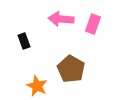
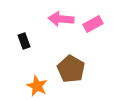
pink rectangle: rotated 42 degrees clockwise
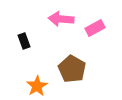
pink rectangle: moved 2 px right, 4 px down
brown pentagon: moved 1 px right
orange star: rotated 15 degrees clockwise
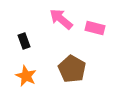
pink arrow: rotated 35 degrees clockwise
pink rectangle: rotated 42 degrees clockwise
orange star: moved 11 px left, 10 px up; rotated 15 degrees counterclockwise
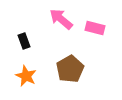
brown pentagon: moved 2 px left; rotated 12 degrees clockwise
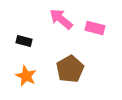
black rectangle: rotated 56 degrees counterclockwise
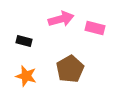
pink arrow: rotated 125 degrees clockwise
orange star: rotated 10 degrees counterclockwise
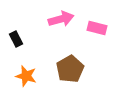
pink rectangle: moved 2 px right
black rectangle: moved 8 px left, 2 px up; rotated 49 degrees clockwise
